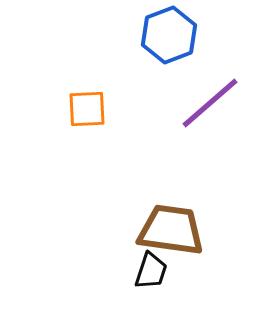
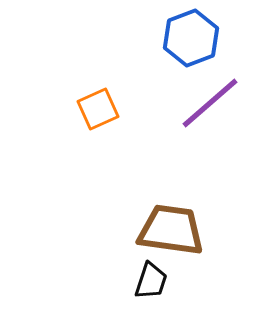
blue hexagon: moved 22 px right, 3 px down
orange square: moved 11 px right; rotated 21 degrees counterclockwise
black trapezoid: moved 10 px down
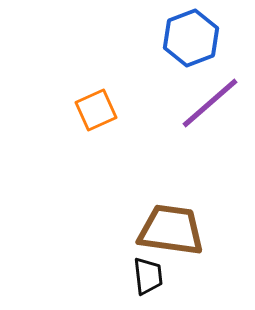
orange square: moved 2 px left, 1 px down
black trapezoid: moved 3 px left, 5 px up; rotated 24 degrees counterclockwise
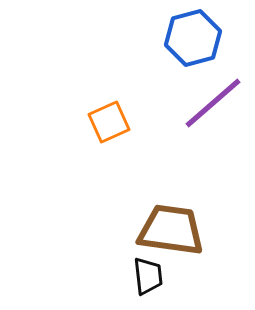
blue hexagon: moved 2 px right; rotated 6 degrees clockwise
purple line: moved 3 px right
orange square: moved 13 px right, 12 px down
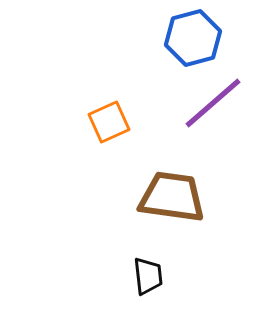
brown trapezoid: moved 1 px right, 33 px up
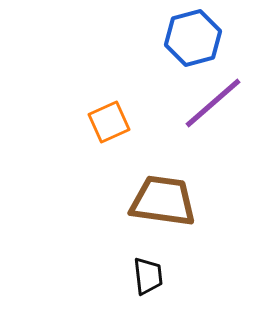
brown trapezoid: moved 9 px left, 4 px down
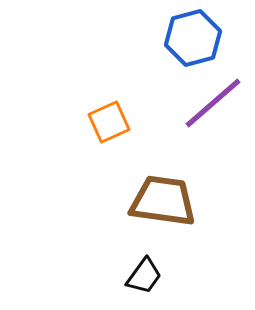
black trapezoid: moved 4 px left; rotated 42 degrees clockwise
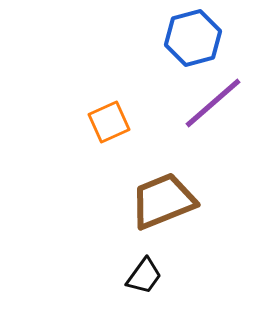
brown trapezoid: rotated 30 degrees counterclockwise
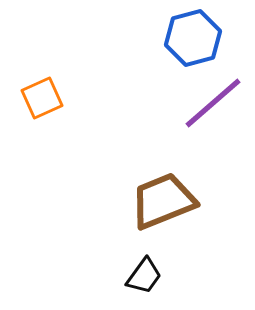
orange square: moved 67 px left, 24 px up
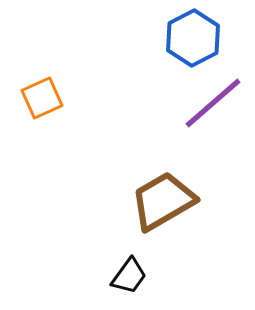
blue hexagon: rotated 12 degrees counterclockwise
brown trapezoid: rotated 8 degrees counterclockwise
black trapezoid: moved 15 px left
